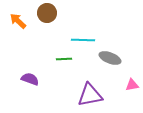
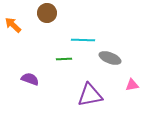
orange arrow: moved 5 px left, 4 px down
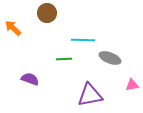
orange arrow: moved 3 px down
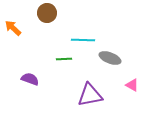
pink triangle: rotated 40 degrees clockwise
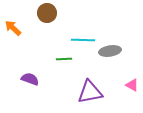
gray ellipse: moved 7 px up; rotated 30 degrees counterclockwise
purple triangle: moved 3 px up
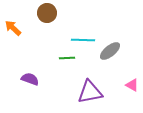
gray ellipse: rotated 30 degrees counterclockwise
green line: moved 3 px right, 1 px up
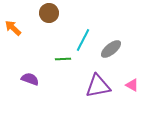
brown circle: moved 2 px right
cyan line: rotated 65 degrees counterclockwise
gray ellipse: moved 1 px right, 2 px up
green line: moved 4 px left, 1 px down
purple triangle: moved 8 px right, 6 px up
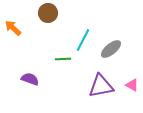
brown circle: moved 1 px left
purple triangle: moved 3 px right
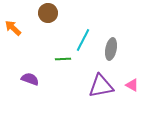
gray ellipse: rotated 40 degrees counterclockwise
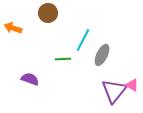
orange arrow: rotated 24 degrees counterclockwise
gray ellipse: moved 9 px left, 6 px down; rotated 15 degrees clockwise
purple triangle: moved 13 px right, 5 px down; rotated 40 degrees counterclockwise
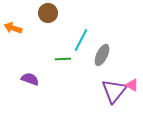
cyan line: moved 2 px left
